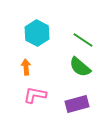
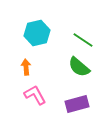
cyan hexagon: rotated 20 degrees clockwise
green semicircle: moved 1 px left
pink L-shape: rotated 50 degrees clockwise
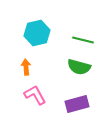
green line: rotated 20 degrees counterclockwise
green semicircle: rotated 25 degrees counterclockwise
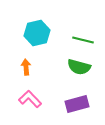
pink L-shape: moved 5 px left, 4 px down; rotated 15 degrees counterclockwise
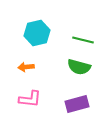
orange arrow: rotated 91 degrees counterclockwise
pink L-shape: rotated 140 degrees clockwise
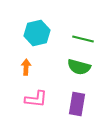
green line: moved 1 px up
orange arrow: rotated 98 degrees clockwise
pink L-shape: moved 6 px right
purple rectangle: rotated 65 degrees counterclockwise
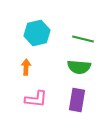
green semicircle: rotated 10 degrees counterclockwise
purple rectangle: moved 4 px up
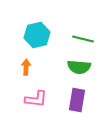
cyan hexagon: moved 2 px down
